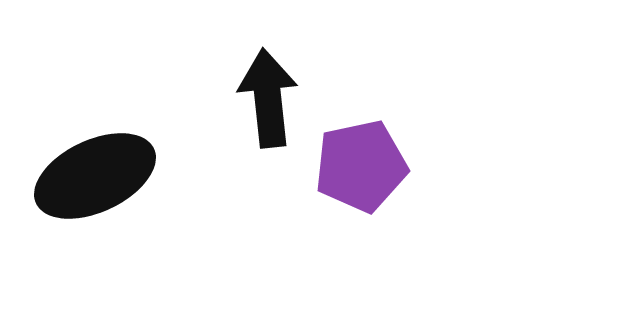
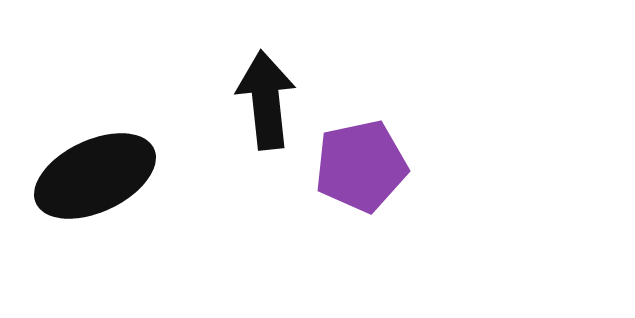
black arrow: moved 2 px left, 2 px down
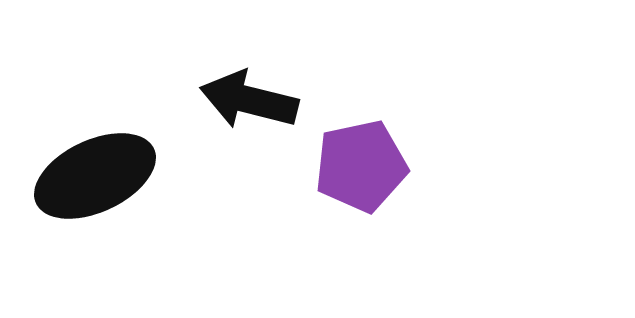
black arrow: moved 17 px left; rotated 70 degrees counterclockwise
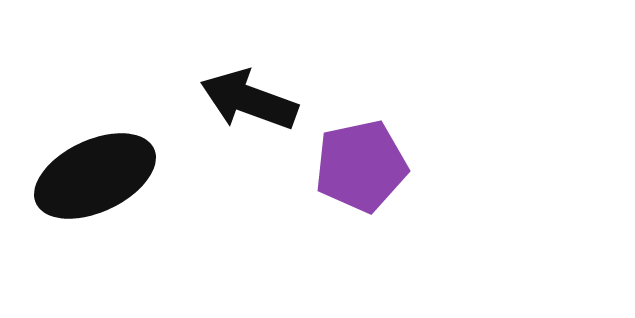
black arrow: rotated 6 degrees clockwise
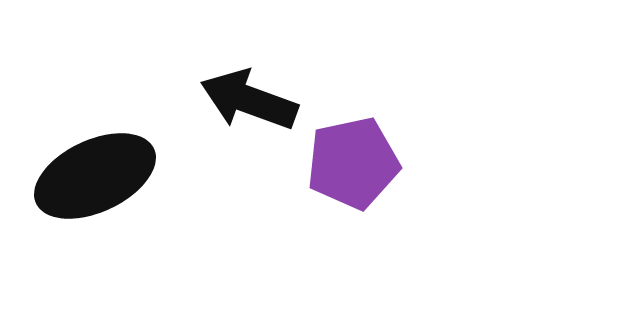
purple pentagon: moved 8 px left, 3 px up
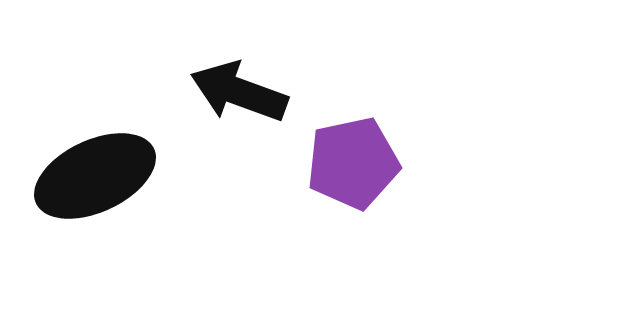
black arrow: moved 10 px left, 8 px up
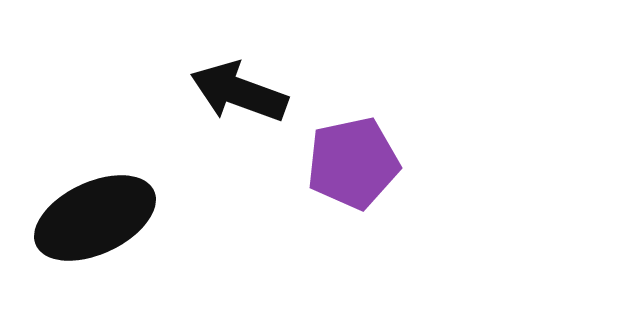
black ellipse: moved 42 px down
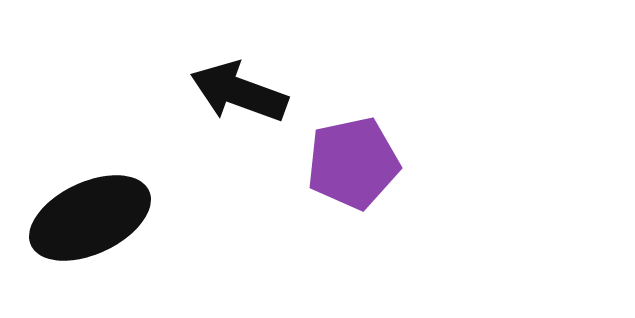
black ellipse: moved 5 px left
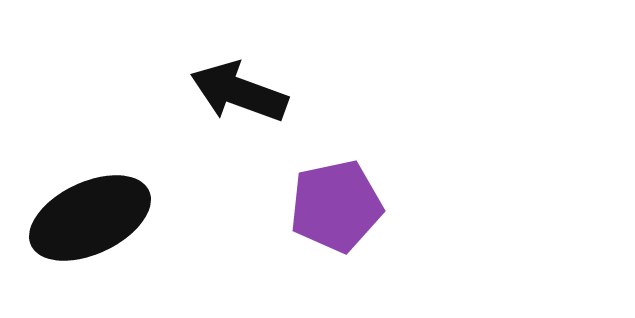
purple pentagon: moved 17 px left, 43 px down
